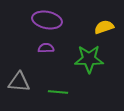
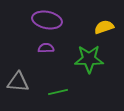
gray triangle: moved 1 px left
green line: rotated 18 degrees counterclockwise
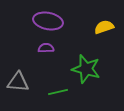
purple ellipse: moved 1 px right, 1 px down
green star: moved 3 px left, 10 px down; rotated 16 degrees clockwise
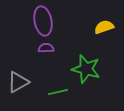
purple ellipse: moved 5 px left; rotated 68 degrees clockwise
gray triangle: rotated 35 degrees counterclockwise
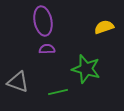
purple semicircle: moved 1 px right, 1 px down
gray triangle: rotated 50 degrees clockwise
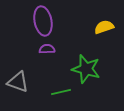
green line: moved 3 px right
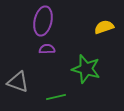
purple ellipse: rotated 24 degrees clockwise
green line: moved 5 px left, 5 px down
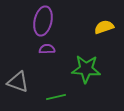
green star: rotated 12 degrees counterclockwise
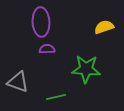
purple ellipse: moved 2 px left, 1 px down; rotated 16 degrees counterclockwise
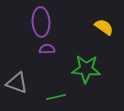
yellow semicircle: rotated 54 degrees clockwise
gray triangle: moved 1 px left, 1 px down
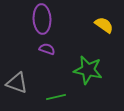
purple ellipse: moved 1 px right, 3 px up
yellow semicircle: moved 2 px up
purple semicircle: rotated 21 degrees clockwise
green star: moved 2 px right, 1 px down; rotated 8 degrees clockwise
